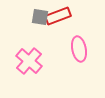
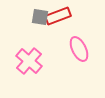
pink ellipse: rotated 15 degrees counterclockwise
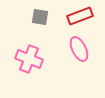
red rectangle: moved 22 px right
pink cross: moved 2 px up; rotated 20 degrees counterclockwise
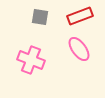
pink ellipse: rotated 10 degrees counterclockwise
pink cross: moved 2 px right, 1 px down
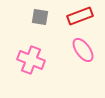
pink ellipse: moved 4 px right, 1 px down
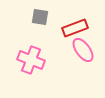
red rectangle: moved 5 px left, 12 px down
